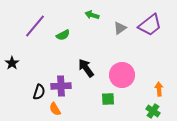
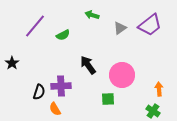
black arrow: moved 2 px right, 3 px up
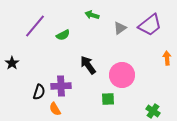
orange arrow: moved 8 px right, 31 px up
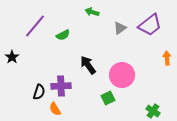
green arrow: moved 3 px up
black star: moved 6 px up
green square: moved 1 px up; rotated 24 degrees counterclockwise
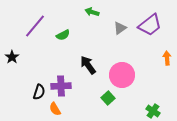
green square: rotated 16 degrees counterclockwise
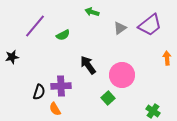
black star: rotated 24 degrees clockwise
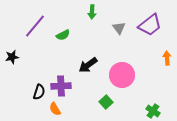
green arrow: rotated 104 degrees counterclockwise
gray triangle: moved 1 px left; rotated 32 degrees counterclockwise
black arrow: rotated 90 degrees counterclockwise
green square: moved 2 px left, 4 px down
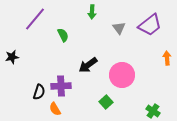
purple line: moved 7 px up
green semicircle: rotated 88 degrees counterclockwise
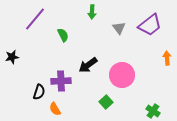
purple cross: moved 5 px up
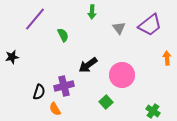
purple cross: moved 3 px right, 5 px down; rotated 12 degrees counterclockwise
